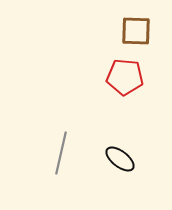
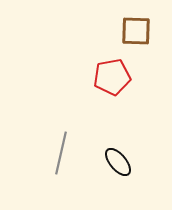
red pentagon: moved 13 px left; rotated 15 degrees counterclockwise
black ellipse: moved 2 px left, 3 px down; rotated 12 degrees clockwise
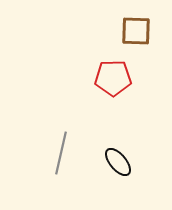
red pentagon: moved 1 px right, 1 px down; rotated 9 degrees clockwise
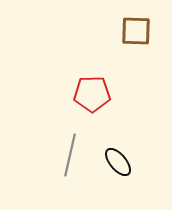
red pentagon: moved 21 px left, 16 px down
gray line: moved 9 px right, 2 px down
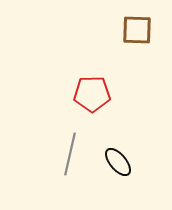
brown square: moved 1 px right, 1 px up
gray line: moved 1 px up
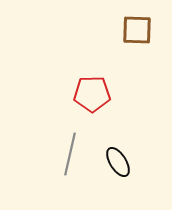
black ellipse: rotated 8 degrees clockwise
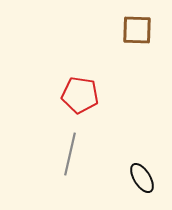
red pentagon: moved 12 px left, 1 px down; rotated 9 degrees clockwise
black ellipse: moved 24 px right, 16 px down
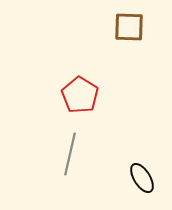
brown square: moved 8 px left, 3 px up
red pentagon: rotated 24 degrees clockwise
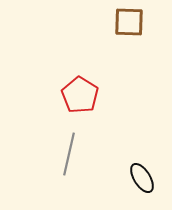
brown square: moved 5 px up
gray line: moved 1 px left
